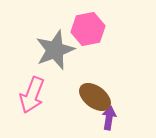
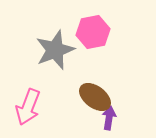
pink hexagon: moved 5 px right, 3 px down
pink arrow: moved 4 px left, 12 px down
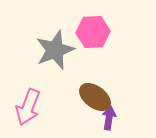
pink hexagon: rotated 8 degrees clockwise
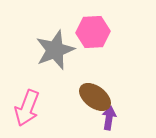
pink arrow: moved 1 px left, 1 px down
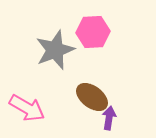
brown ellipse: moved 3 px left
pink arrow: rotated 81 degrees counterclockwise
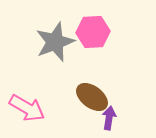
gray star: moved 8 px up
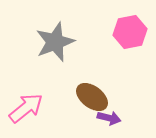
pink hexagon: moved 37 px right; rotated 8 degrees counterclockwise
pink arrow: moved 1 px left; rotated 69 degrees counterclockwise
purple arrow: rotated 95 degrees clockwise
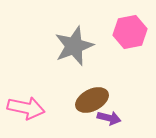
gray star: moved 19 px right, 4 px down
brown ellipse: moved 3 px down; rotated 64 degrees counterclockwise
pink arrow: rotated 51 degrees clockwise
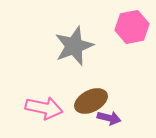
pink hexagon: moved 2 px right, 5 px up
brown ellipse: moved 1 px left, 1 px down
pink arrow: moved 18 px right
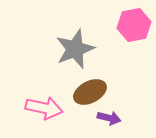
pink hexagon: moved 2 px right, 2 px up
gray star: moved 1 px right, 3 px down
brown ellipse: moved 1 px left, 9 px up
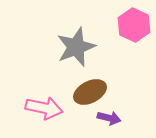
pink hexagon: rotated 24 degrees counterclockwise
gray star: moved 1 px right, 2 px up
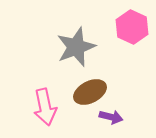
pink hexagon: moved 2 px left, 2 px down
pink arrow: moved 1 px right, 1 px up; rotated 66 degrees clockwise
purple arrow: moved 2 px right, 1 px up
